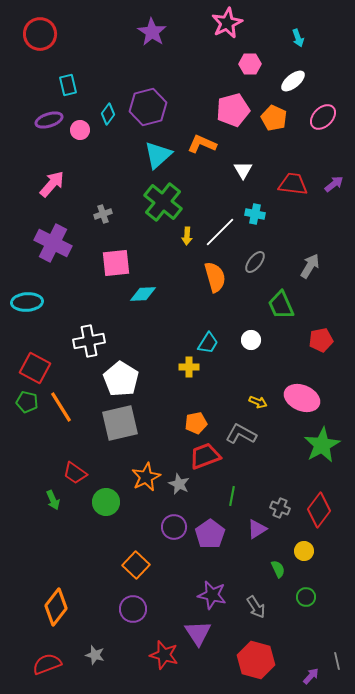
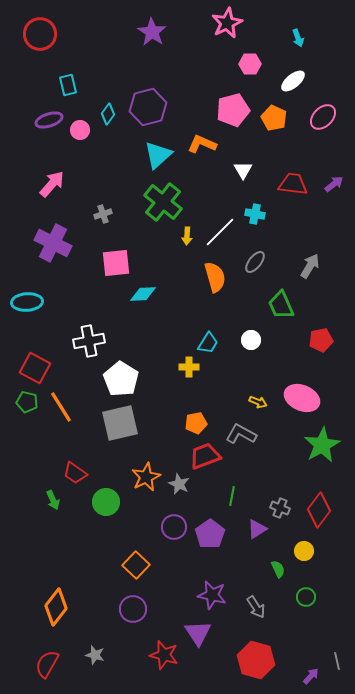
red semicircle at (47, 664): rotated 40 degrees counterclockwise
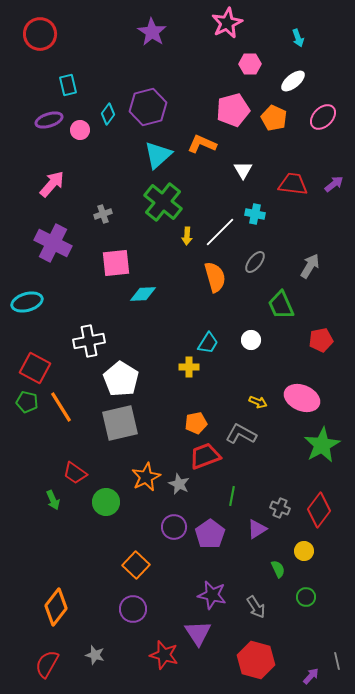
cyan ellipse at (27, 302): rotated 12 degrees counterclockwise
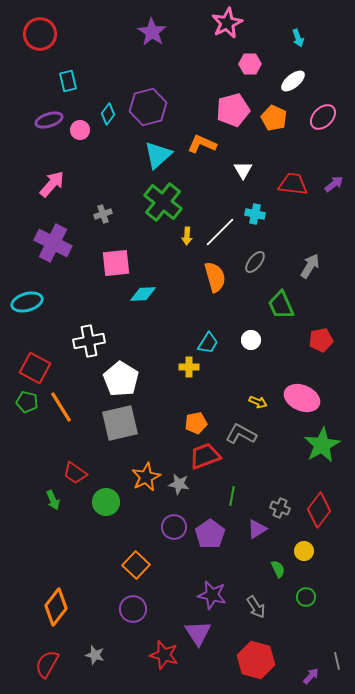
cyan rectangle at (68, 85): moved 4 px up
gray star at (179, 484): rotated 15 degrees counterclockwise
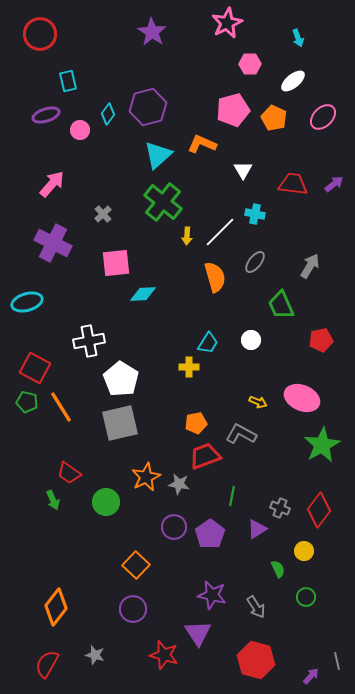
purple ellipse at (49, 120): moved 3 px left, 5 px up
gray cross at (103, 214): rotated 24 degrees counterclockwise
red trapezoid at (75, 473): moved 6 px left
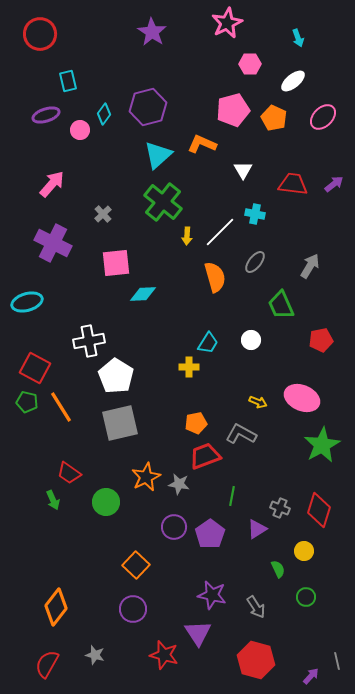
cyan diamond at (108, 114): moved 4 px left
white pentagon at (121, 379): moved 5 px left, 3 px up
red diamond at (319, 510): rotated 20 degrees counterclockwise
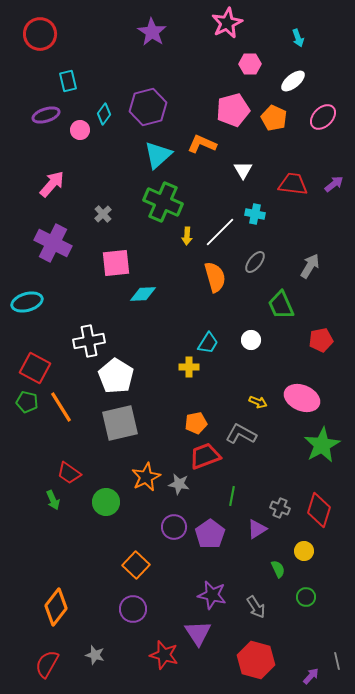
green cross at (163, 202): rotated 15 degrees counterclockwise
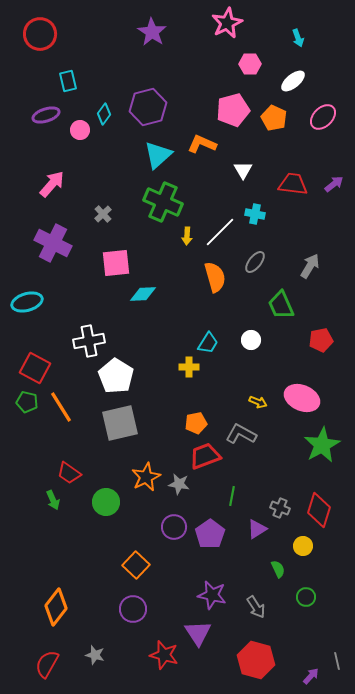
yellow circle at (304, 551): moved 1 px left, 5 px up
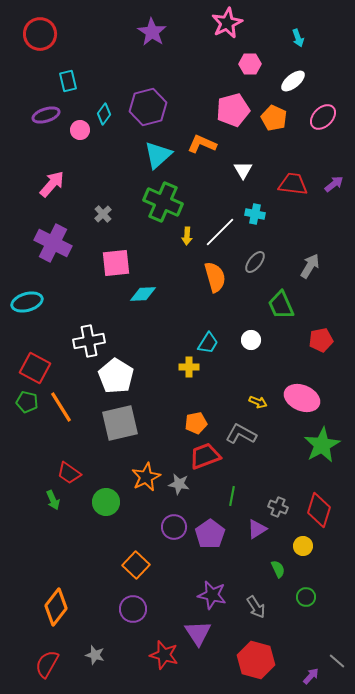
gray cross at (280, 508): moved 2 px left, 1 px up
gray line at (337, 661): rotated 36 degrees counterclockwise
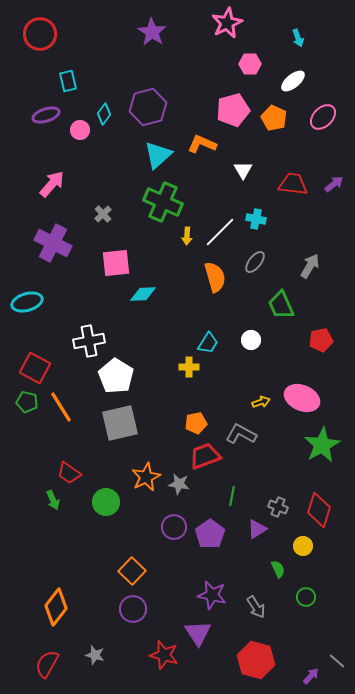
cyan cross at (255, 214): moved 1 px right, 5 px down
yellow arrow at (258, 402): moved 3 px right; rotated 42 degrees counterclockwise
orange square at (136, 565): moved 4 px left, 6 px down
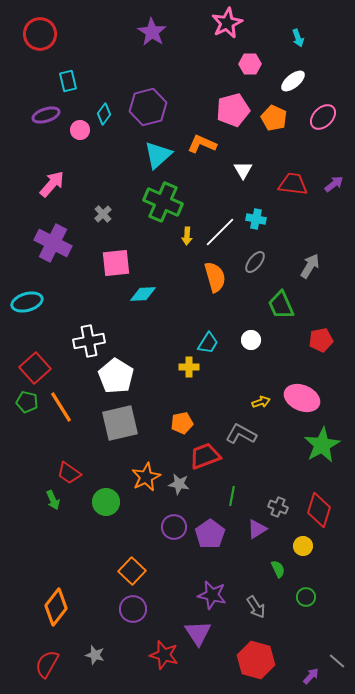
red square at (35, 368): rotated 20 degrees clockwise
orange pentagon at (196, 423): moved 14 px left
